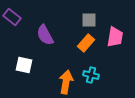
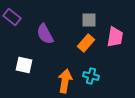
purple semicircle: moved 1 px up
cyan cross: moved 1 px down
orange arrow: moved 1 px left, 1 px up
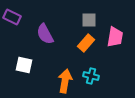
purple rectangle: rotated 12 degrees counterclockwise
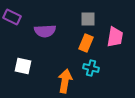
gray square: moved 1 px left, 1 px up
purple semicircle: moved 3 px up; rotated 65 degrees counterclockwise
orange rectangle: rotated 18 degrees counterclockwise
white square: moved 1 px left, 1 px down
cyan cross: moved 8 px up
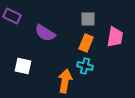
purple rectangle: moved 1 px up
purple semicircle: moved 2 px down; rotated 35 degrees clockwise
cyan cross: moved 6 px left, 2 px up
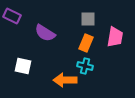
orange arrow: moved 1 px up; rotated 100 degrees counterclockwise
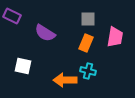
cyan cross: moved 3 px right, 5 px down
